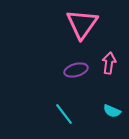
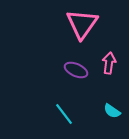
purple ellipse: rotated 40 degrees clockwise
cyan semicircle: rotated 12 degrees clockwise
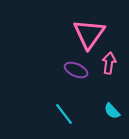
pink triangle: moved 7 px right, 10 px down
cyan semicircle: rotated 12 degrees clockwise
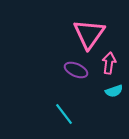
cyan semicircle: moved 2 px right, 20 px up; rotated 66 degrees counterclockwise
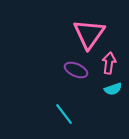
cyan semicircle: moved 1 px left, 2 px up
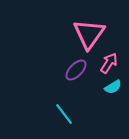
pink arrow: rotated 25 degrees clockwise
purple ellipse: rotated 70 degrees counterclockwise
cyan semicircle: moved 2 px up; rotated 12 degrees counterclockwise
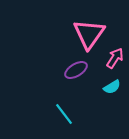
pink arrow: moved 6 px right, 5 px up
purple ellipse: rotated 15 degrees clockwise
cyan semicircle: moved 1 px left
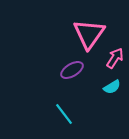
purple ellipse: moved 4 px left
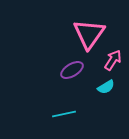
pink arrow: moved 2 px left, 2 px down
cyan semicircle: moved 6 px left
cyan line: rotated 65 degrees counterclockwise
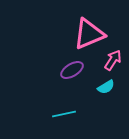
pink triangle: rotated 32 degrees clockwise
